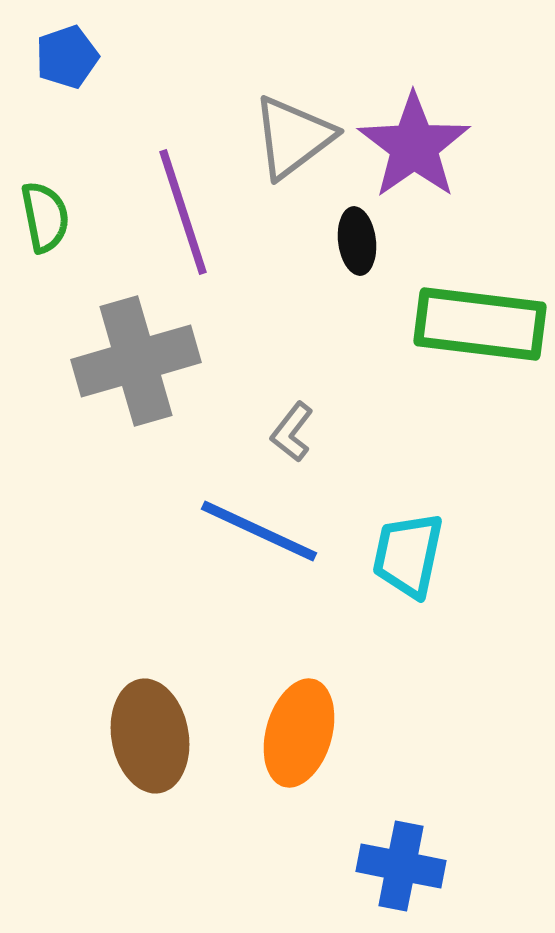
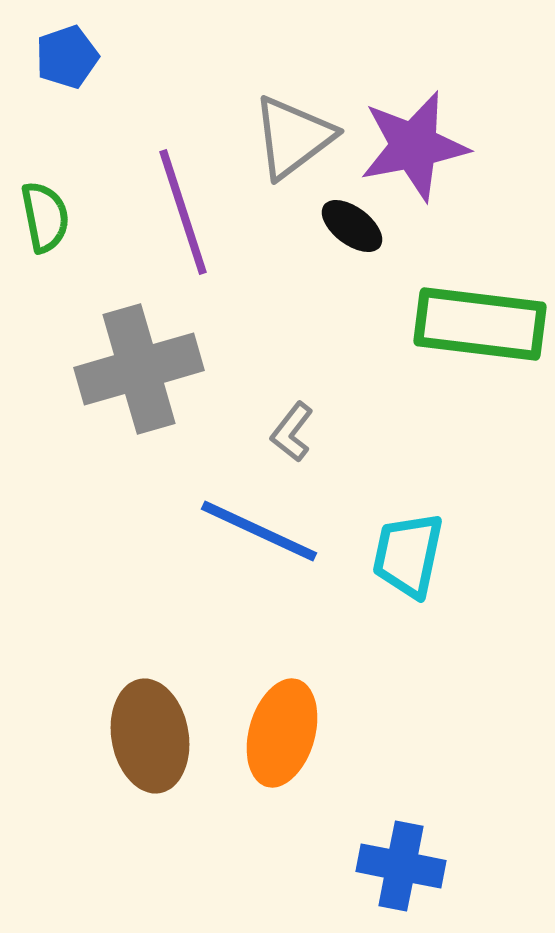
purple star: rotated 24 degrees clockwise
black ellipse: moved 5 px left, 15 px up; rotated 46 degrees counterclockwise
gray cross: moved 3 px right, 8 px down
orange ellipse: moved 17 px left
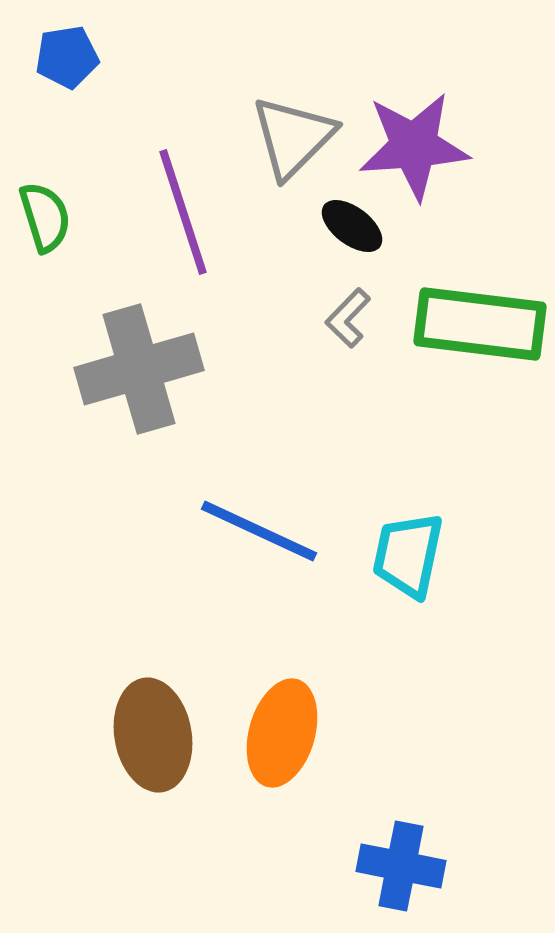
blue pentagon: rotated 10 degrees clockwise
gray triangle: rotated 8 degrees counterclockwise
purple star: rotated 7 degrees clockwise
green semicircle: rotated 6 degrees counterclockwise
gray L-shape: moved 56 px right, 114 px up; rotated 6 degrees clockwise
brown ellipse: moved 3 px right, 1 px up
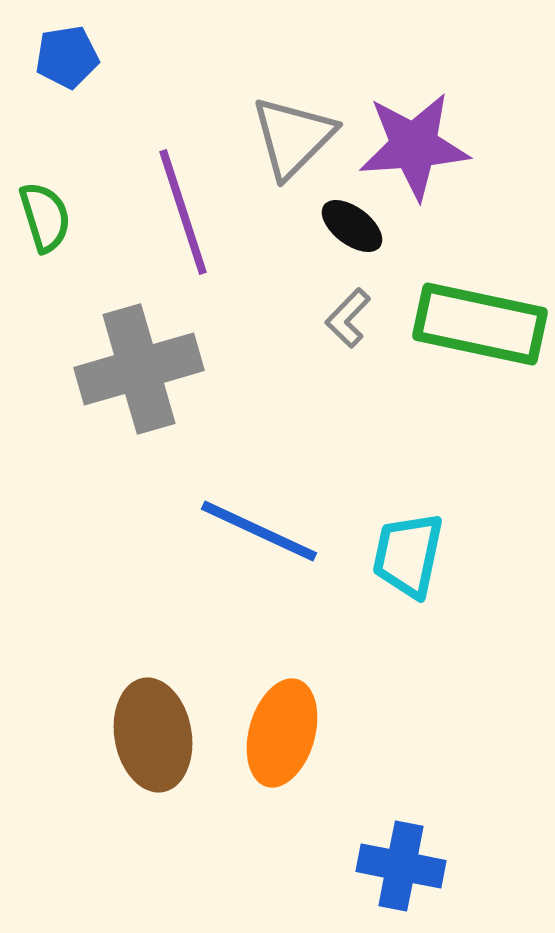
green rectangle: rotated 5 degrees clockwise
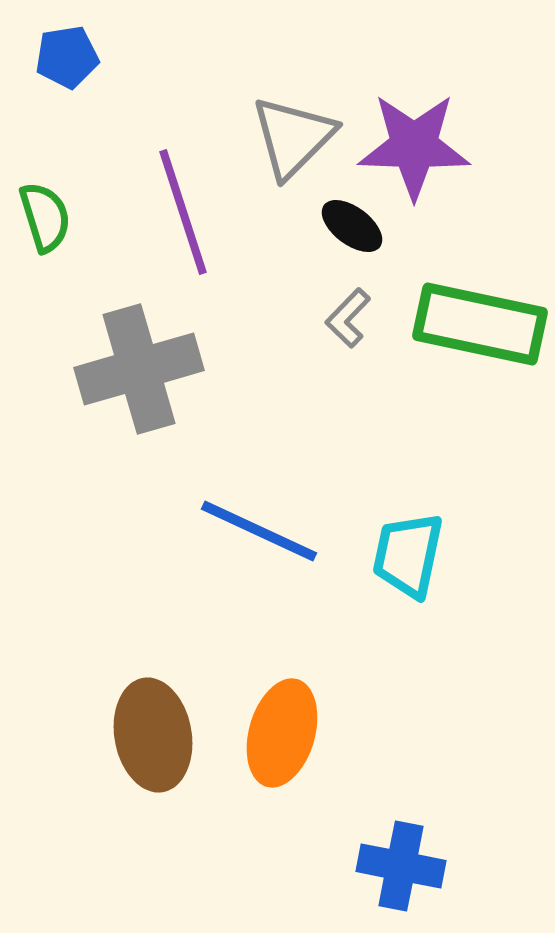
purple star: rotated 6 degrees clockwise
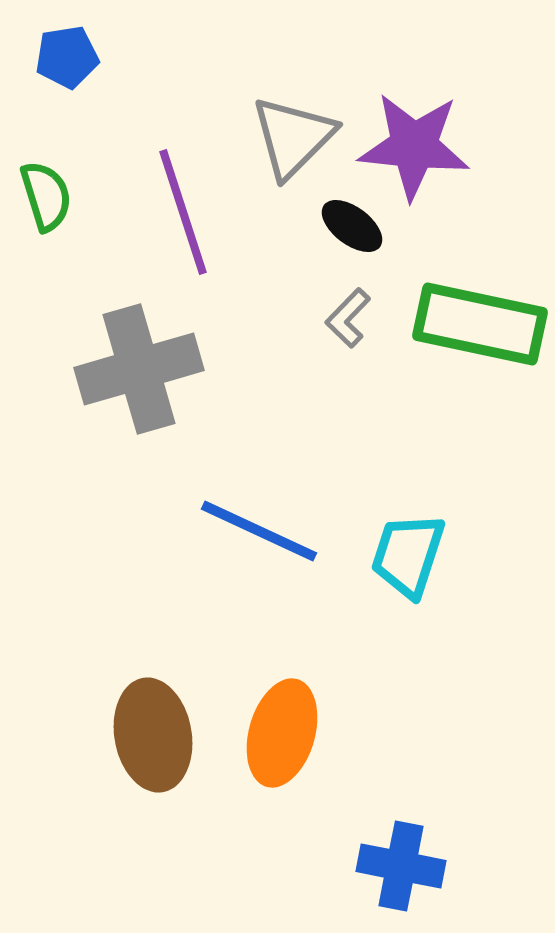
purple star: rotated 4 degrees clockwise
green semicircle: moved 1 px right, 21 px up
cyan trapezoid: rotated 6 degrees clockwise
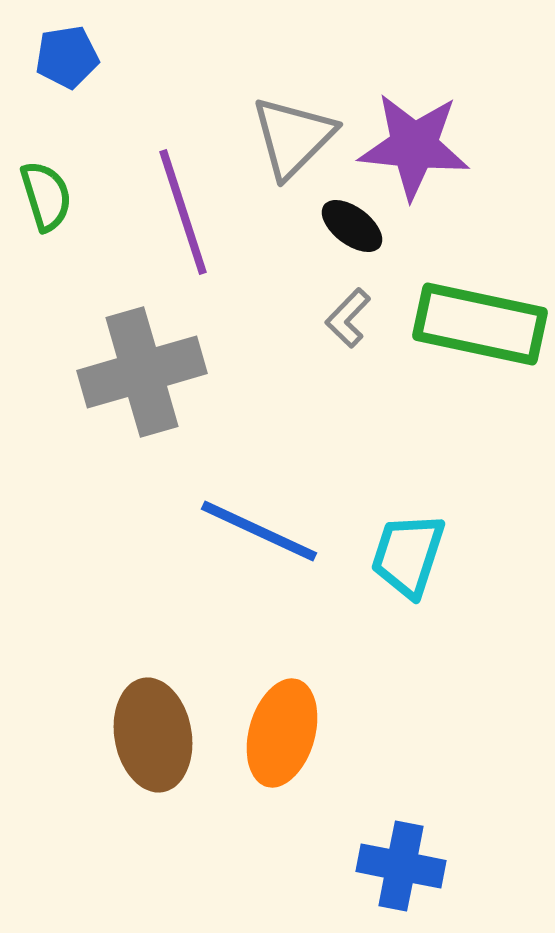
gray cross: moved 3 px right, 3 px down
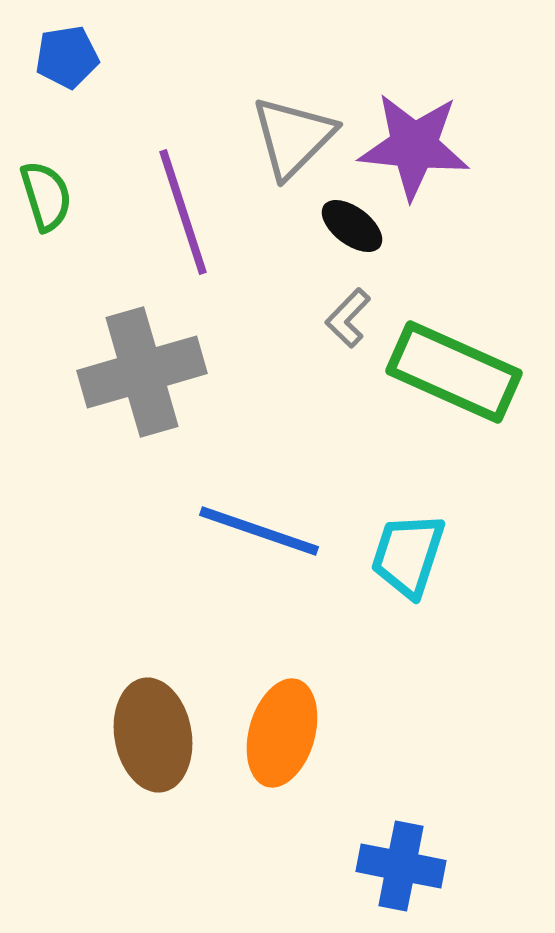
green rectangle: moved 26 px left, 48 px down; rotated 12 degrees clockwise
blue line: rotated 6 degrees counterclockwise
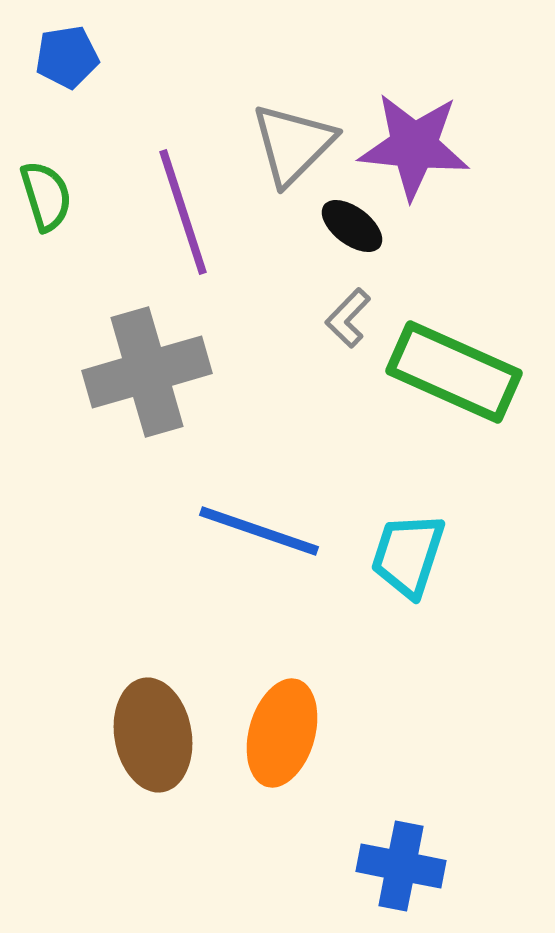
gray triangle: moved 7 px down
gray cross: moved 5 px right
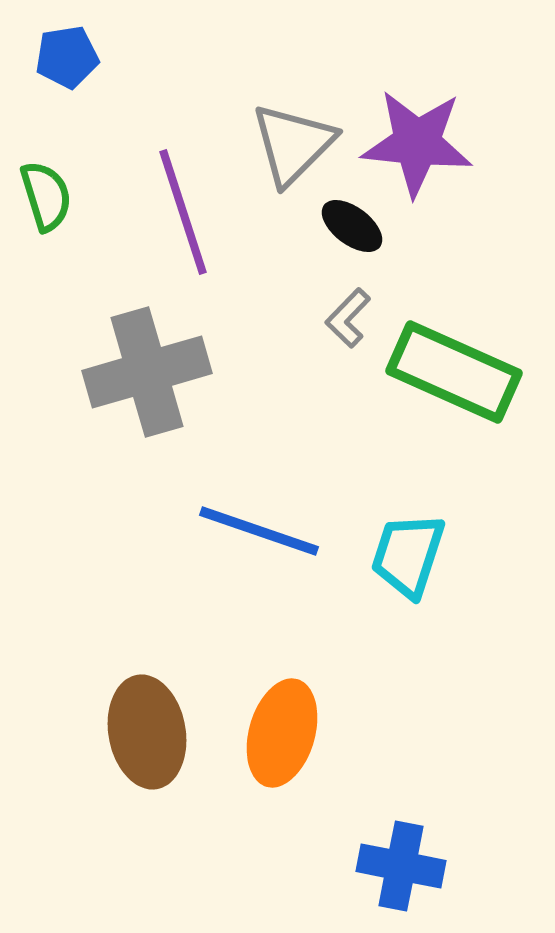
purple star: moved 3 px right, 3 px up
brown ellipse: moved 6 px left, 3 px up
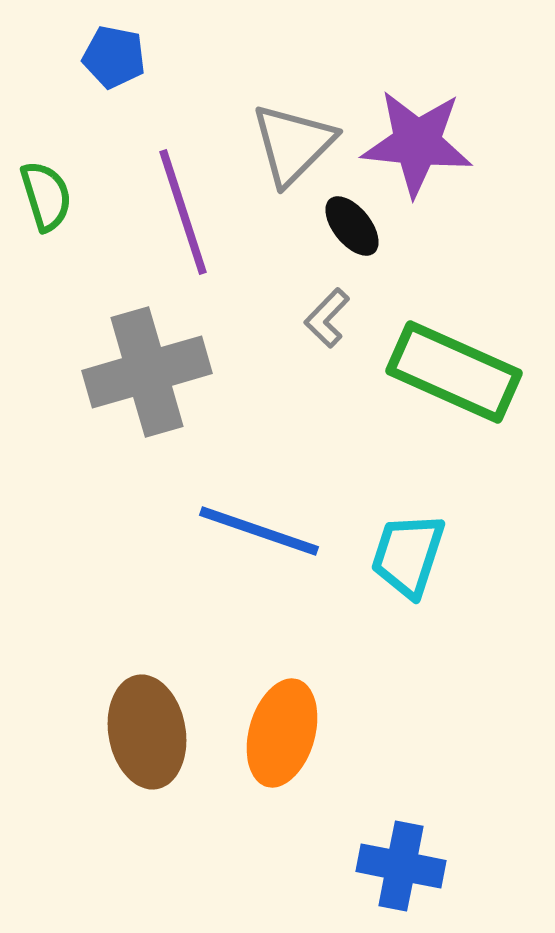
blue pentagon: moved 47 px right; rotated 20 degrees clockwise
black ellipse: rotated 14 degrees clockwise
gray L-shape: moved 21 px left
